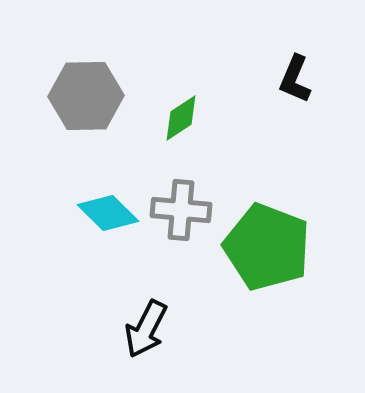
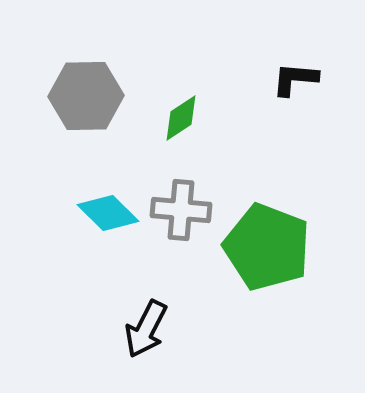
black L-shape: rotated 72 degrees clockwise
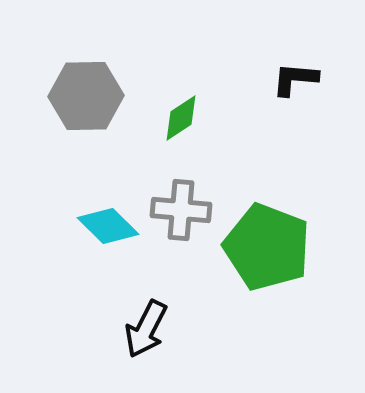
cyan diamond: moved 13 px down
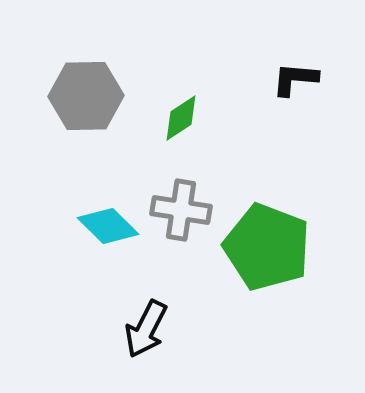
gray cross: rotated 4 degrees clockwise
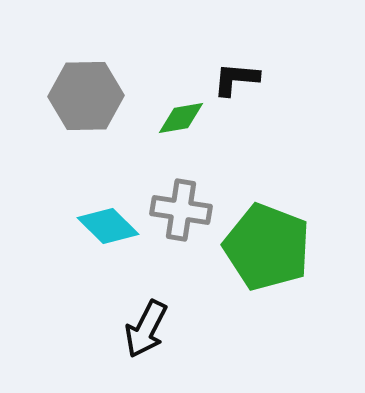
black L-shape: moved 59 px left
green diamond: rotated 24 degrees clockwise
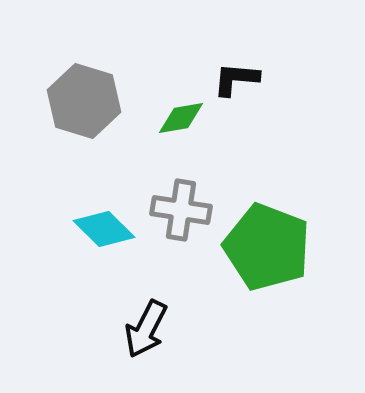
gray hexagon: moved 2 px left, 5 px down; rotated 18 degrees clockwise
cyan diamond: moved 4 px left, 3 px down
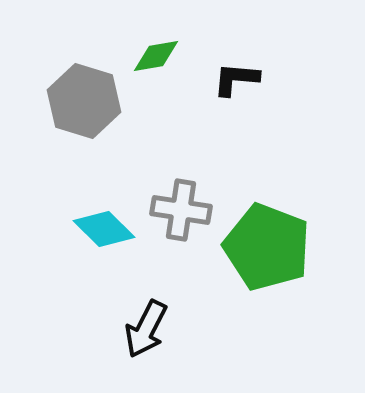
green diamond: moved 25 px left, 62 px up
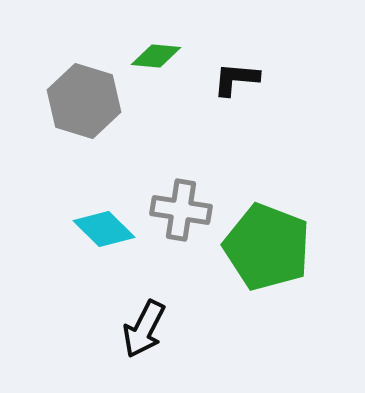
green diamond: rotated 15 degrees clockwise
black arrow: moved 2 px left
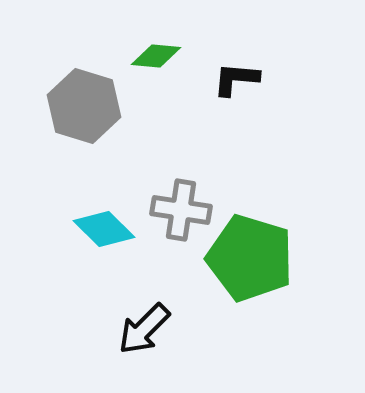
gray hexagon: moved 5 px down
green pentagon: moved 17 px left, 11 px down; rotated 4 degrees counterclockwise
black arrow: rotated 18 degrees clockwise
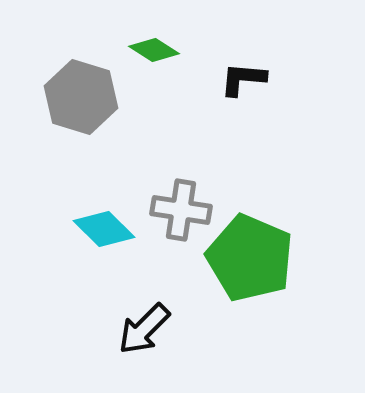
green diamond: moved 2 px left, 6 px up; rotated 27 degrees clockwise
black L-shape: moved 7 px right
gray hexagon: moved 3 px left, 9 px up
green pentagon: rotated 6 degrees clockwise
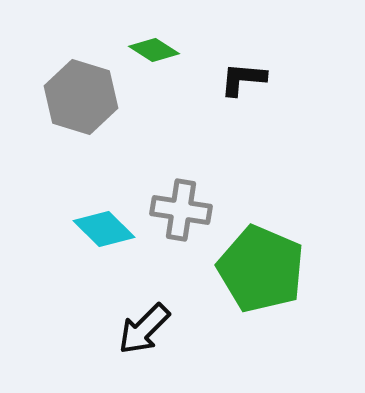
green pentagon: moved 11 px right, 11 px down
